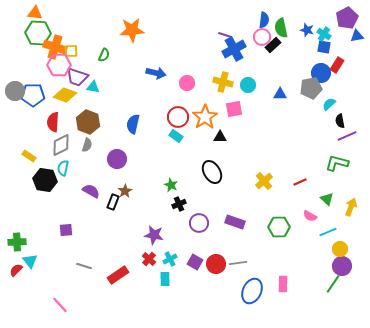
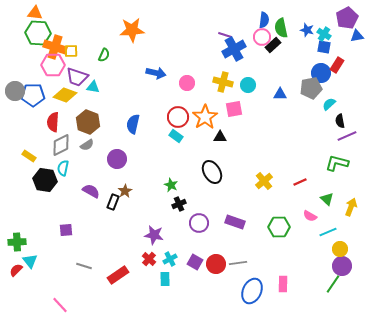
pink hexagon at (59, 65): moved 6 px left
gray semicircle at (87, 145): rotated 40 degrees clockwise
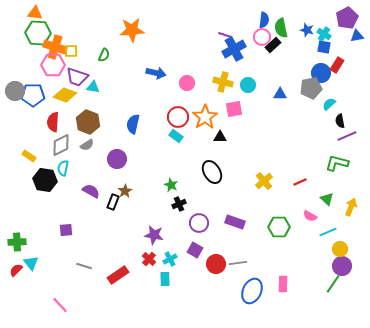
cyan triangle at (30, 261): moved 1 px right, 2 px down
purple square at (195, 262): moved 12 px up
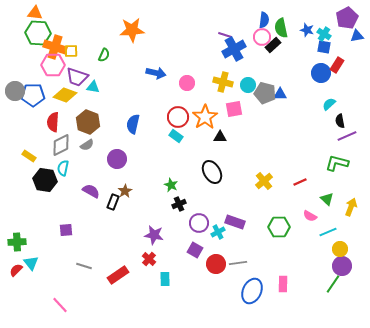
gray pentagon at (311, 88): moved 46 px left, 5 px down; rotated 25 degrees clockwise
cyan cross at (170, 259): moved 48 px right, 27 px up
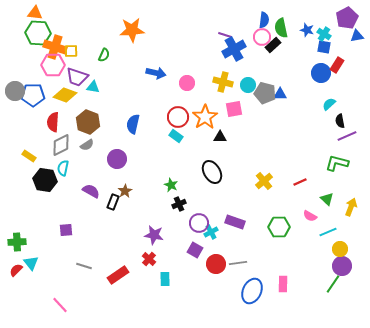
cyan cross at (218, 232): moved 7 px left
